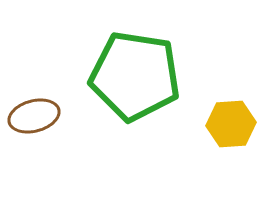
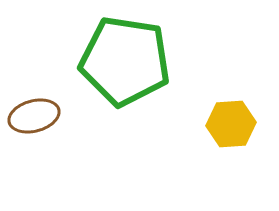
green pentagon: moved 10 px left, 15 px up
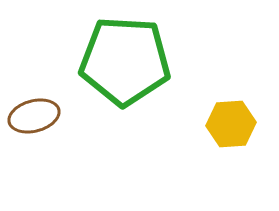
green pentagon: rotated 6 degrees counterclockwise
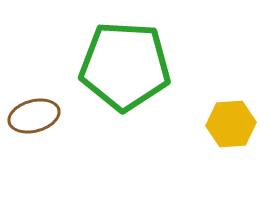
green pentagon: moved 5 px down
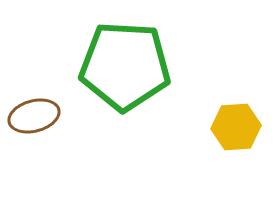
yellow hexagon: moved 5 px right, 3 px down
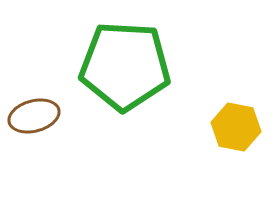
yellow hexagon: rotated 15 degrees clockwise
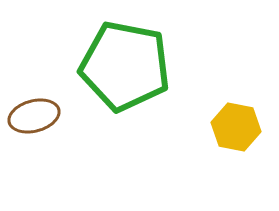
green pentagon: rotated 8 degrees clockwise
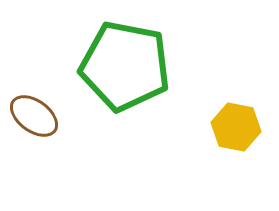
brown ellipse: rotated 51 degrees clockwise
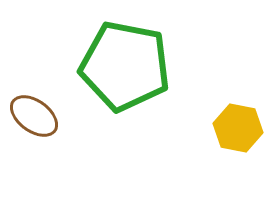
yellow hexagon: moved 2 px right, 1 px down
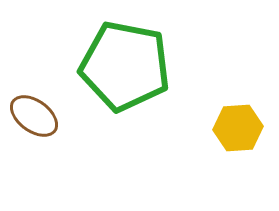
yellow hexagon: rotated 15 degrees counterclockwise
